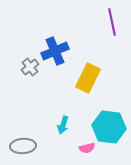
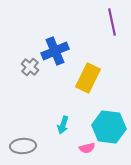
gray cross: rotated 12 degrees counterclockwise
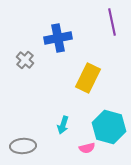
blue cross: moved 3 px right, 13 px up; rotated 12 degrees clockwise
gray cross: moved 5 px left, 7 px up
cyan hexagon: rotated 8 degrees clockwise
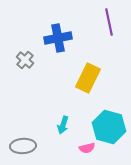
purple line: moved 3 px left
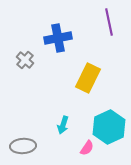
cyan hexagon: rotated 20 degrees clockwise
pink semicircle: rotated 42 degrees counterclockwise
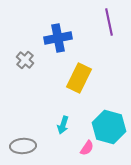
yellow rectangle: moved 9 px left
cyan hexagon: rotated 20 degrees counterclockwise
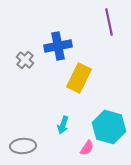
blue cross: moved 8 px down
